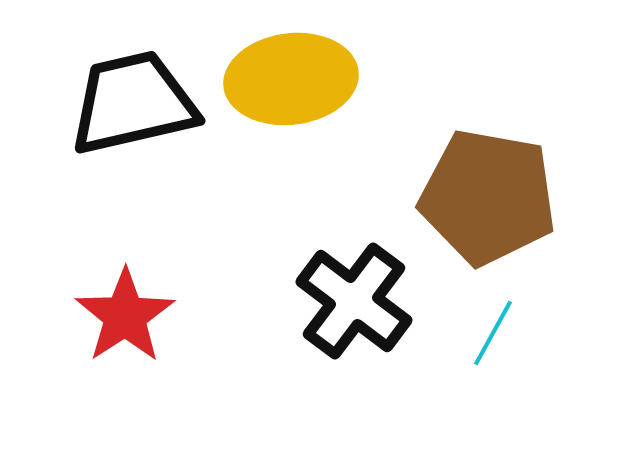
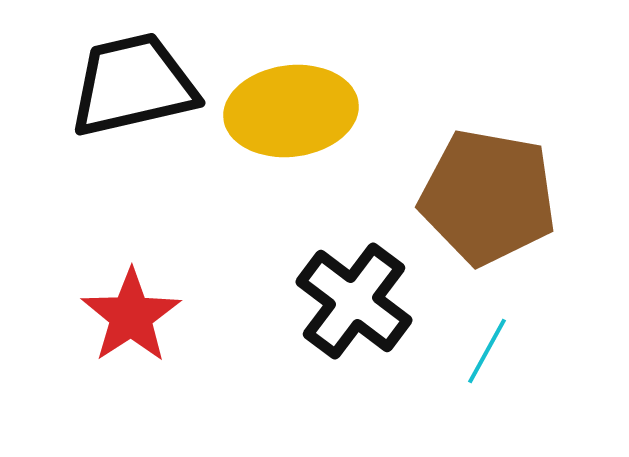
yellow ellipse: moved 32 px down
black trapezoid: moved 18 px up
red star: moved 6 px right
cyan line: moved 6 px left, 18 px down
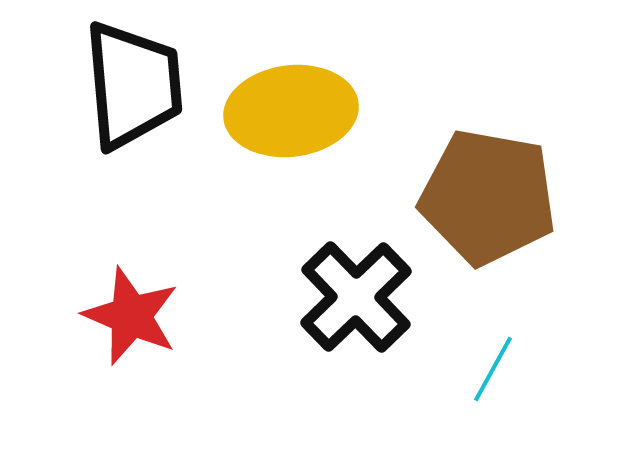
black trapezoid: rotated 98 degrees clockwise
black cross: moved 2 px right, 4 px up; rotated 9 degrees clockwise
red star: rotated 16 degrees counterclockwise
cyan line: moved 6 px right, 18 px down
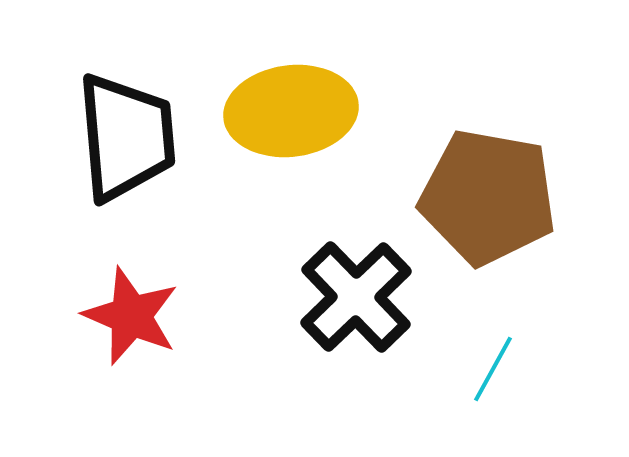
black trapezoid: moved 7 px left, 52 px down
